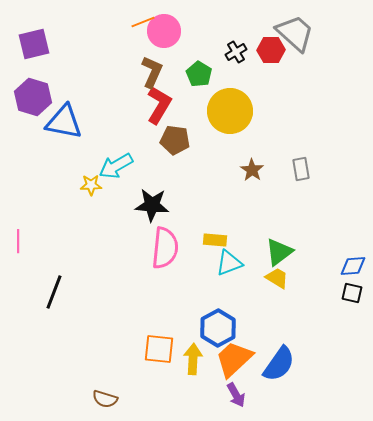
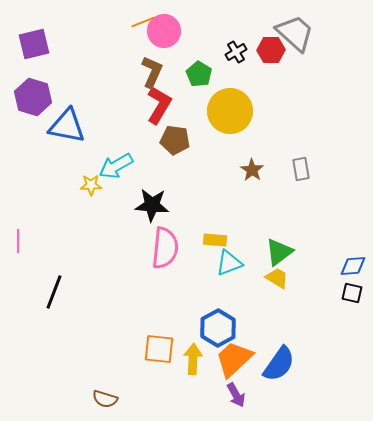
blue triangle: moved 3 px right, 4 px down
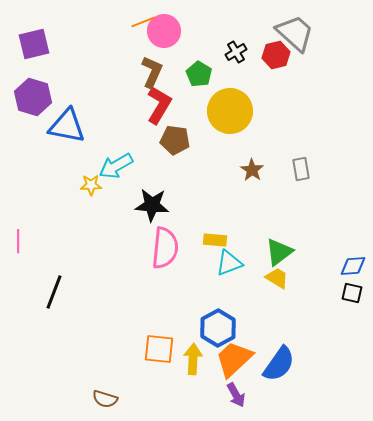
red hexagon: moved 5 px right, 5 px down; rotated 12 degrees counterclockwise
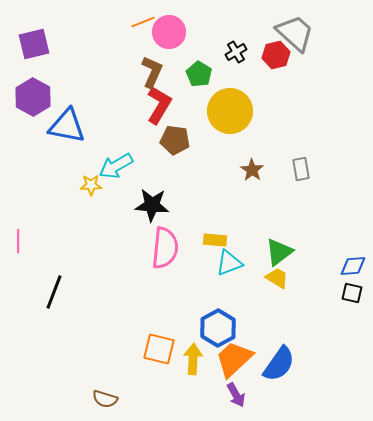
pink circle: moved 5 px right, 1 px down
purple hexagon: rotated 12 degrees clockwise
orange square: rotated 8 degrees clockwise
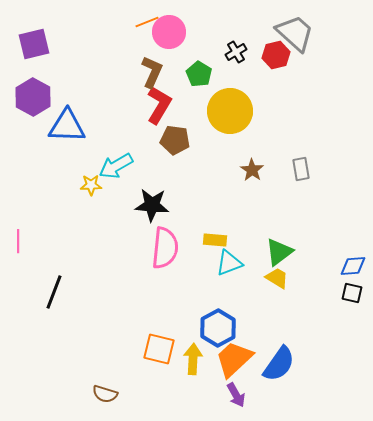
orange line: moved 4 px right
blue triangle: rotated 9 degrees counterclockwise
brown semicircle: moved 5 px up
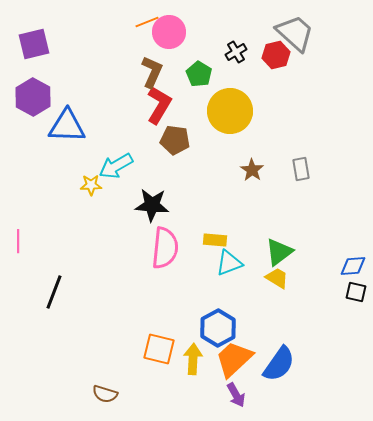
black square: moved 4 px right, 1 px up
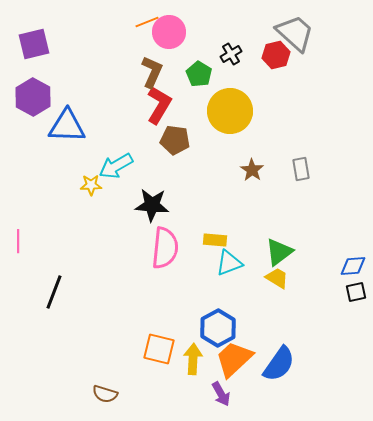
black cross: moved 5 px left, 2 px down
black square: rotated 25 degrees counterclockwise
purple arrow: moved 15 px left, 1 px up
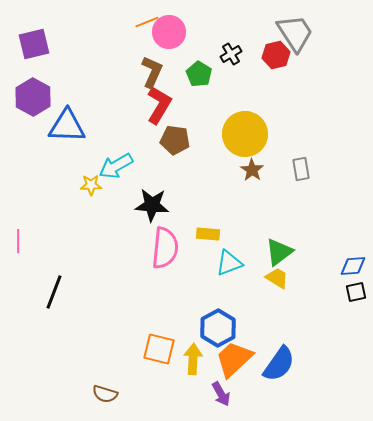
gray trapezoid: rotated 15 degrees clockwise
yellow circle: moved 15 px right, 23 px down
yellow rectangle: moved 7 px left, 6 px up
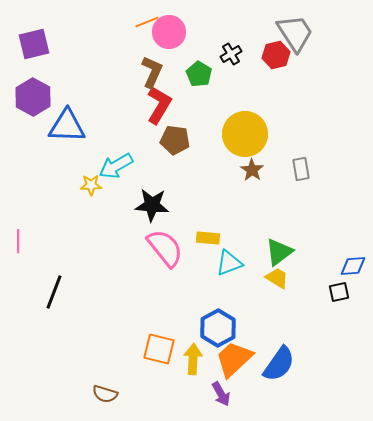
yellow rectangle: moved 4 px down
pink semicircle: rotated 45 degrees counterclockwise
black square: moved 17 px left
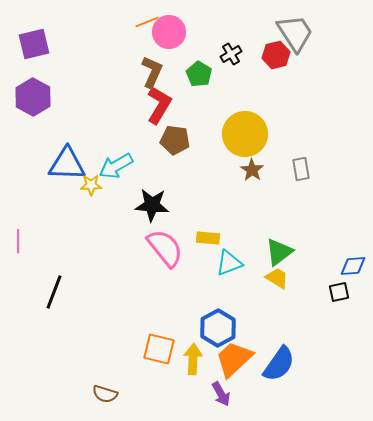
blue triangle: moved 38 px down
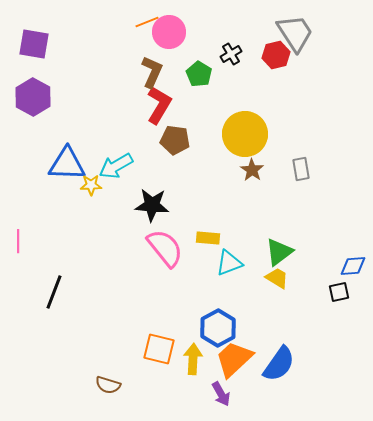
purple square: rotated 24 degrees clockwise
brown semicircle: moved 3 px right, 9 px up
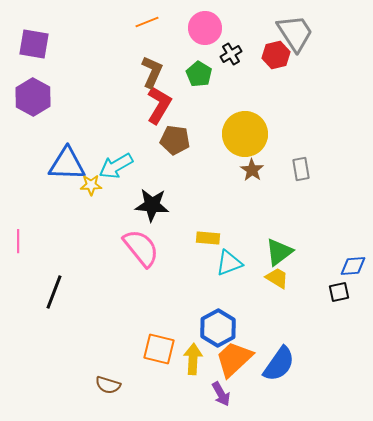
pink circle: moved 36 px right, 4 px up
pink semicircle: moved 24 px left
